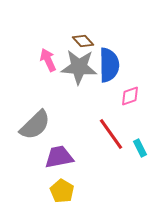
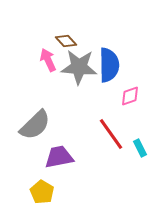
brown diamond: moved 17 px left
yellow pentagon: moved 20 px left, 1 px down
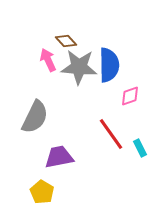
gray semicircle: moved 8 px up; rotated 20 degrees counterclockwise
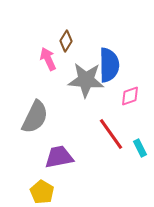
brown diamond: rotated 75 degrees clockwise
pink arrow: moved 1 px up
gray star: moved 7 px right, 13 px down
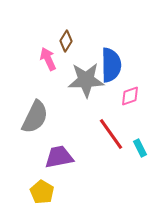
blue semicircle: moved 2 px right
gray star: rotated 6 degrees counterclockwise
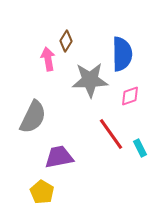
pink arrow: rotated 15 degrees clockwise
blue semicircle: moved 11 px right, 11 px up
gray star: moved 4 px right
gray semicircle: moved 2 px left
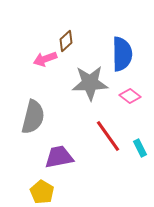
brown diamond: rotated 15 degrees clockwise
pink arrow: moved 3 px left; rotated 100 degrees counterclockwise
gray star: moved 3 px down
pink diamond: rotated 55 degrees clockwise
gray semicircle: rotated 12 degrees counterclockwise
red line: moved 3 px left, 2 px down
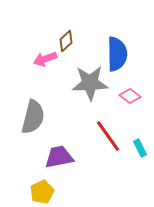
blue semicircle: moved 5 px left
yellow pentagon: rotated 15 degrees clockwise
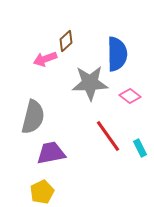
purple trapezoid: moved 8 px left, 4 px up
